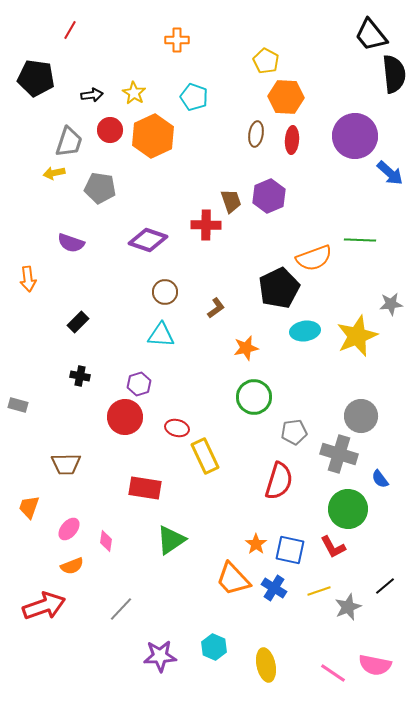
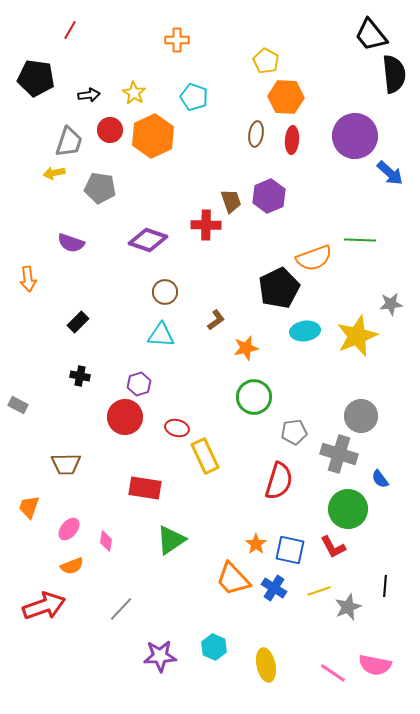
black arrow at (92, 95): moved 3 px left
brown L-shape at (216, 308): moved 12 px down
gray rectangle at (18, 405): rotated 12 degrees clockwise
black line at (385, 586): rotated 45 degrees counterclockwise
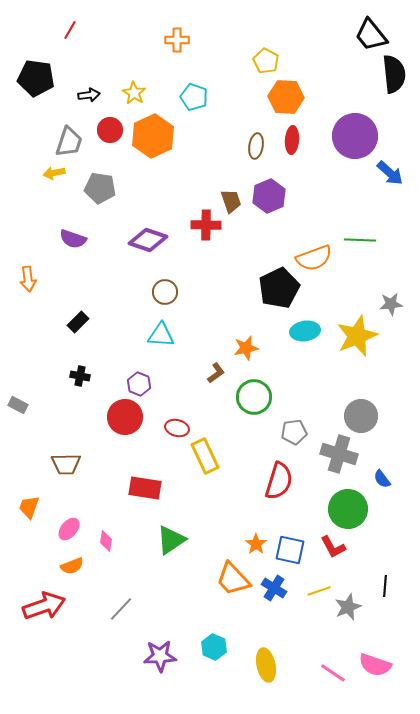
brown ellipse at (256, 134): moved 12 px down
purple semicircle at (71, 243): moved 2 px right, 4 px up
brown L-shape at (216, 320): moved 53 px down
purple hexagon at (139, 384): rotated 20 degrees counterclockwise
blue semicircle at (380, 479): moved 2 px right
pink semicircle at (375, 665): rotated 8 degrees clockwise
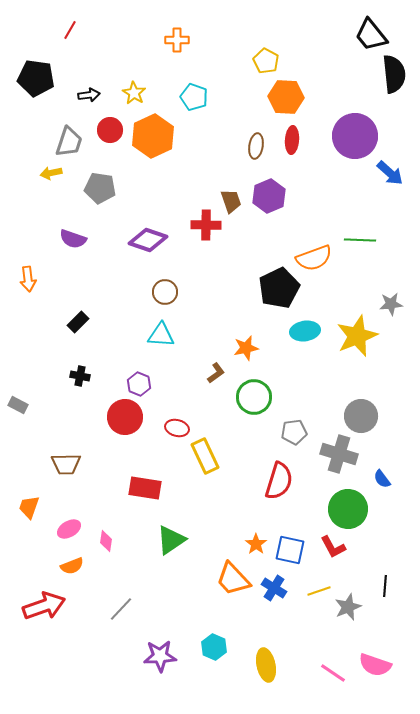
yellow arrow at (54, 173): moved 3 px left
pink ellipse at (69, 529): rotated 20 degrees clockwise
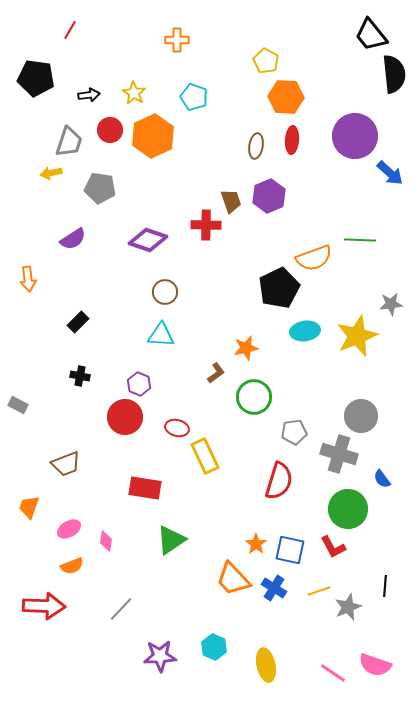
purple semicircle at (73, 239): rotated 52 degrees counterclockwise
brown trapezoid at (66, 464): rotated 20 degrees counterclockwise
red arrow at (44, 606): rotated 21 degrees clockwise
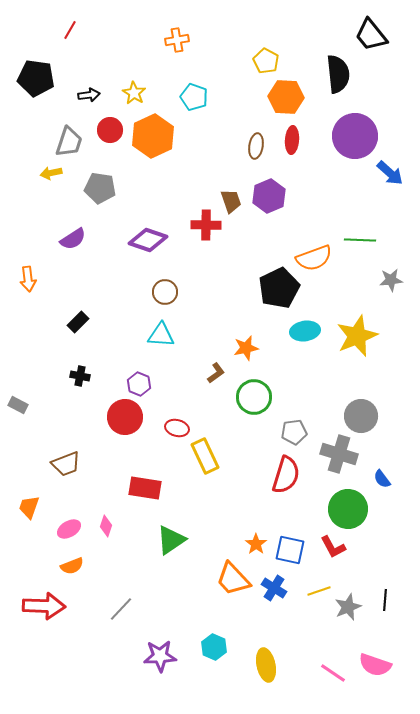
orange cross at (177, 40): rotated 10 degrees counterclockwise
black semicircle at (394, 74): moved 56 px left
gray star at (391, 304): moved 24 px up
red semicircle at (279, 481): moved 7 px right, 6 px up
pink diamond at (106, 541): moved 15 px up; rotated 10 degrees clockwise
black line at (385, 586): moved 14 px down
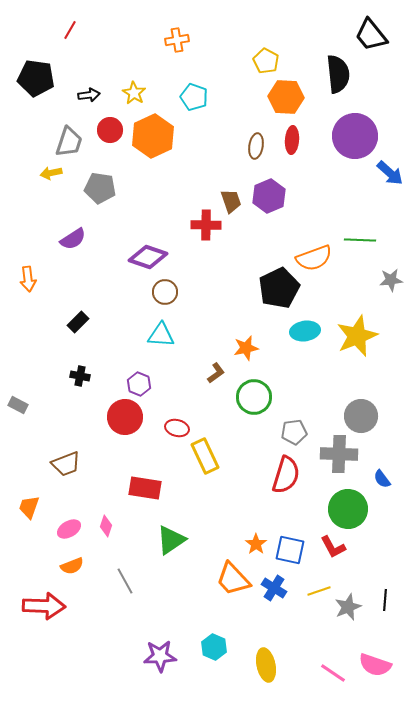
purple diamond at (148, 240): moved 17 px down
gray cross at (339, 454): rotated 15 degrees counterclockwise
gray line at (121, 609): moved 4 px right, 28 px up; rotated 72 degrees counterclockwise
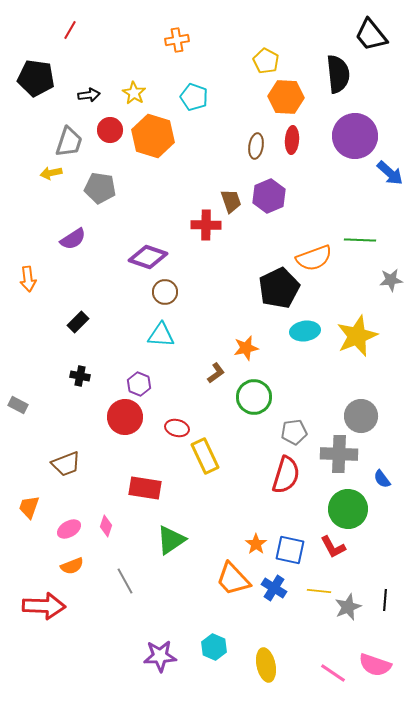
orange hexagon at (153, 136): rotated 18 degrees counterclockwise
yellow line at (319, 591): rotated 25 degrees clockwise
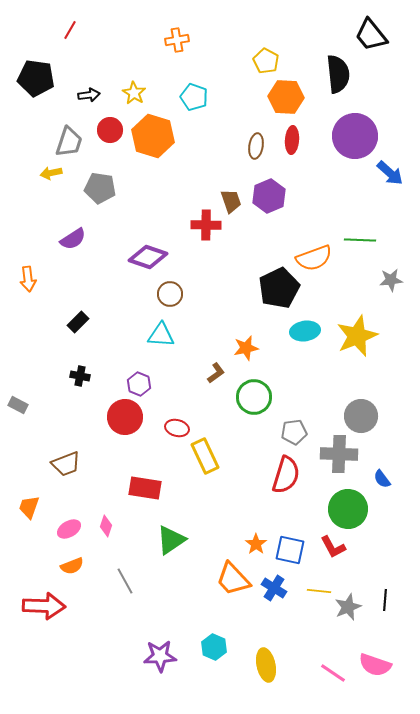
brown circle at (165, 292): moved 5 px right, 2 px down
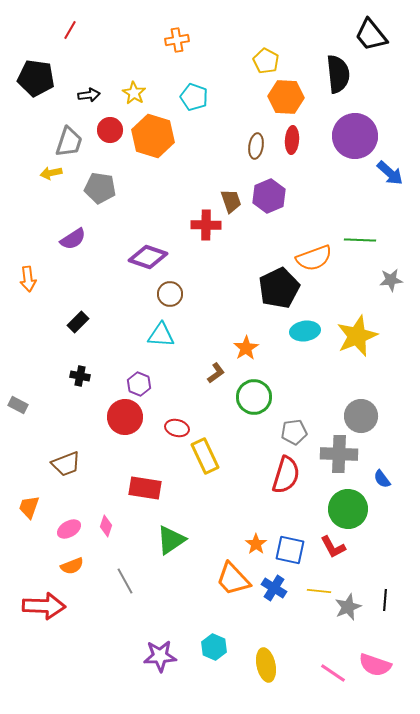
orange star at (246, 348): rotated 20 degrees counterclockwise
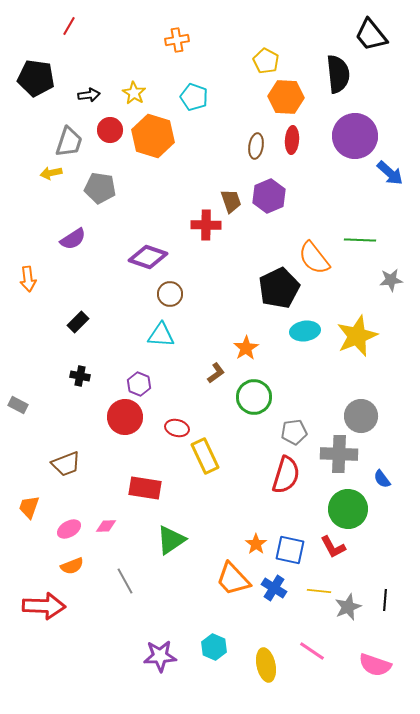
red line at (70, 30): moved 1 px left, 4 px up
orange semicircle at (314, 258): rotated 72 degrees clockwise
pink diamond at (106, 526): rotated 70 degrees clockwise
pink line at (333, 673): moved 21 px left, 22 px up
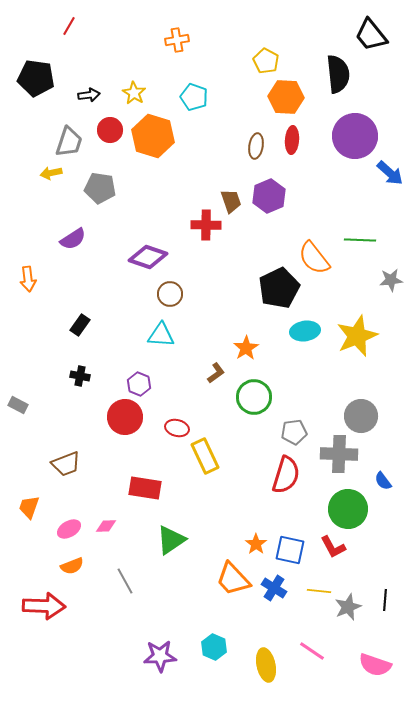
black rectangle at (78, 322): moved 2 px right, 3 px down; rotated 10 degrees counterclockwise
blue semicircle at (382, 479): moved 1 px right, 2 px down
